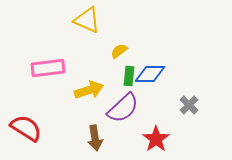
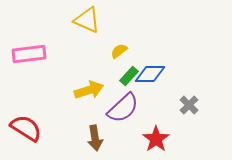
pink rectangle: moved 19 px left, 14 px up
green rectangle: rotated 36 degrees clockwise
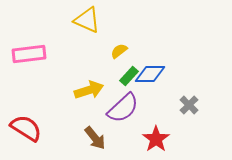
brown arrow: rotated 30 degrees counterclockwise
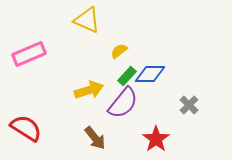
pink rectangle: rotated 16 degrees counterclockwise
green rectangle: moved 2 px left
purple semicircle: moved 5 px up; rotated 8 degrees counterclockwise
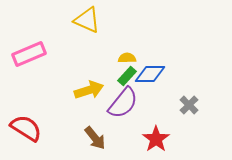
yellow semicircle: moved 8 px right, 7 px down; rotated 36 degrees clockwise
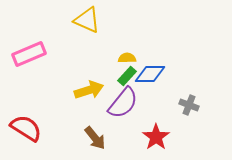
gray cross: rotated 24 degrees counterclockwise
red star: moved 2 px up
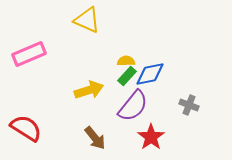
yellow semicircle: moved 1 px left, 3 px down
blue diamond: rotated 12 degrees counterclockwise
purple semicircle: moved 10 px right, 3 px down
red star: moved 5 px left
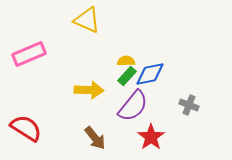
yellow arrow: rotated 20 degrees clockwise
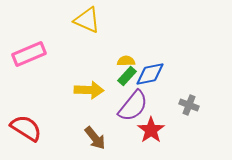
red star: moved 7 px up
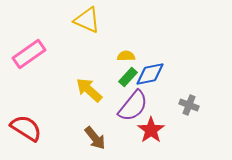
pink rectangle: rotated 12 degrees counterclockwise
yellow semicircle: moved 5 px up
green rectangle: moved 1 px right, 1 px down
yellow arrow: rotated 140 degrees counterclockwise
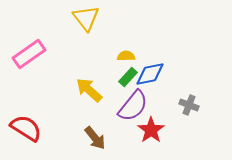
yellow triangle: moved 1 px left, 2 px up; rotated 28 degrees clockwise
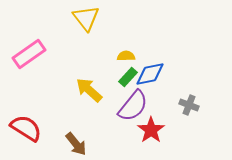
brown arrow: moved 19 px left, 6 px down
